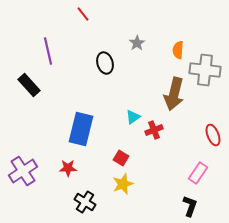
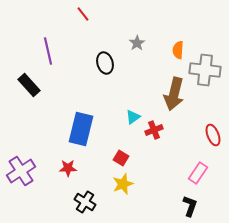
purple cross: moved 2 px left
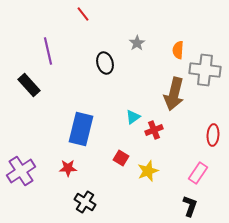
red ellipse: rotated 25 degrees clockwise
yellow star: moved 25 px right, 13 px up
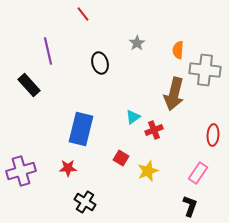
black ellipse: moved 5 px left
purple cross: rotated 16 degrees clockwise
